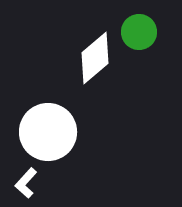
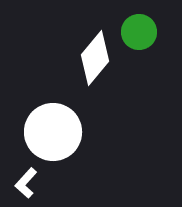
white diamond: rotated 10 degrees counterclockwise
white circle: moved 5 px right
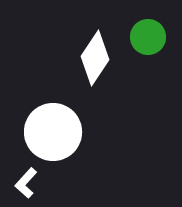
green circle: moved 9 px right, 5 px down
white diamond: rotated 6 degrees counterclockwise
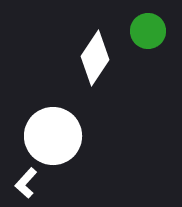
green circle: moved 6 px up
white circle: moved 4 px down
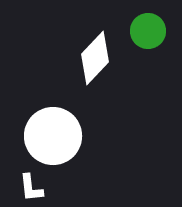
white diamond: rotated 10 degrees clockwise
white L-shape: moved 5 px right, 5 px down; rotated 48 degrees counterclockwise
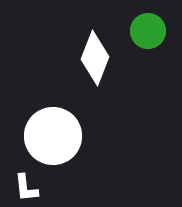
white diamond: rotated 22 degrees counterclockwise
white L-shape: moved 5 px left
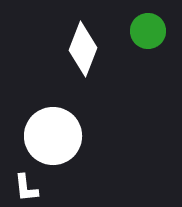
white diamond: moved 12 px left, 9 px up
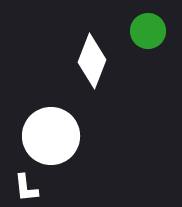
white diamond: moved 9 px right, 12 px down
white circle: moved 2 px left
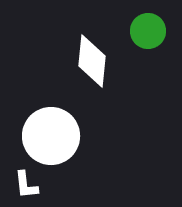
white diamond: rotated 16 degrees counterclockwise
white L-shape: moved 3 px up
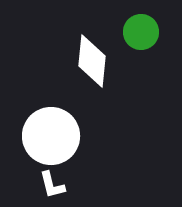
green circle: moved 7 px left, 1 px down
white L-shape: moved 26 px right; rotated 8 degrees counterclockwise
